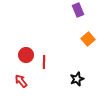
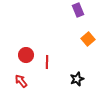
red line: moved 3 px right
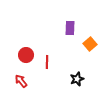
purple rectangle: moved 8 px left, 18 px down; rotated 24 degrees clockwise
orange square: moved 2 px right, 5 px down
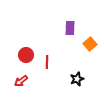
red arrow: rotated 88 degrees counterclockwise
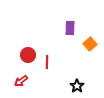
red circle: moved 2 px right
black star: moved 7 px down; rotated 16 degrees counterclockwise
